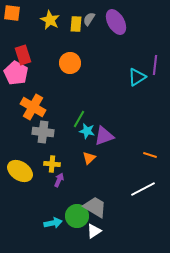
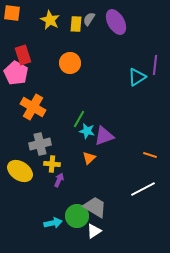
gray cross: moved 3 px left, 12 px down; rotated 20 degrees counterclockwise
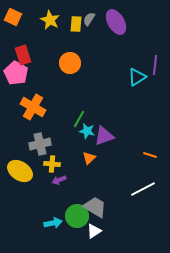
orange square: moved 1 px right, 4 px down; rotated 18 degrees clockwise
purple arrow: rotated 136 degrees counterclockwise
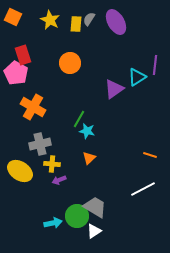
purple triangle: moved 10 px right, 47 px up; rotated 15 degrees counterclockwise
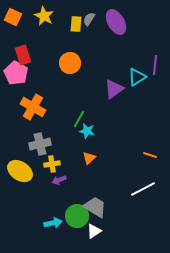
yellow star: moved 6 px left, 4 px up
yellow cross: rotated 14 degrees counterclockwise
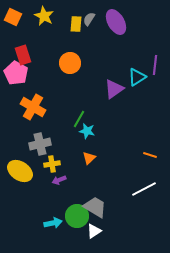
white line: moved 1 px right
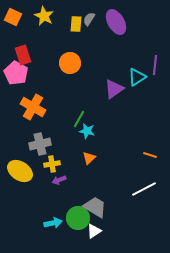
green circle: moved 1 px right, 2 px down
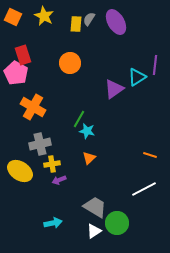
green circle: moved 39 px right, 5 px down
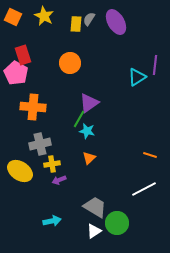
purple triangle: moved 25 px left, 14 px down
orange cross: rotated 25 degrees counterclockwise
cyan arrow: moved 1 px left, 2 px up
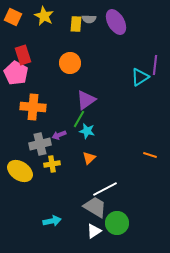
gray semicircle: rotated 120 degrees counterclockwise
cyan triangle: moved 3 px right
purple triangle: moved 3 px left, 3 px up
purple arrow: moved 45 px up
white line: moved 39 px left
